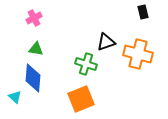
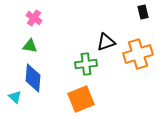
pink cross: rotated 28 degrees counterclockwise
green triangle: moved 6 px left, 3 px up
orange cross: rotated 32 degrees counterclockwise
green cross: rotated 25 degrees counterclockwise
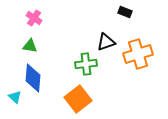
black rectangle: moved 18 px left; rotated 56 degrees counterclockwise
orange square: moved 3 px left; rotated 16 degrees counterclockwise
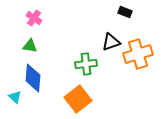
black triangle: moved 5 px right
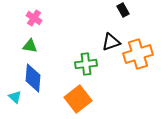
black rectangle: moved 2 px left, 2 px up; rotated 40 degrees clockwise
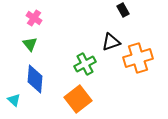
green triangle: moved 2 px up; rotated 42 degrees clockwise
orange cross: moved 4 px down
green cross: moved 1 px left; rotated 20 degrees counterclockwise
blue diamond: moved 2 px right, 1 px down
cyan triangle: moved 1 px left, 3 px down
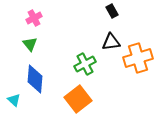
black rectangle: moved 11 px left, 1 px down
pink cross: rotated 28 degrees clockwise
black triangle: rotated 12 degrees clockwise
